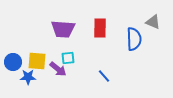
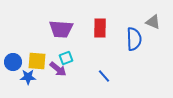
purple trapezoid: moved 2 px left
cyan square: moved 2 px left; rotated 16 degrees counterclockwise
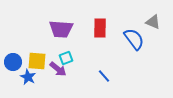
blue semicircle: rotated 35 degrees counterclockwise
blue star: rotated 28 degrees clockwise
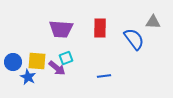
gray triangle: rotated 21 degrees counterclockwise
purple arrow: moved 1 px left, 1 px up
blue line: rotated 56 degrees counterclockwise
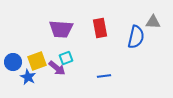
red rectangle: rotated 12 degrees counterclockwise
blue semicircle: moved 2 px right, 2 px up; rotated 50 degrees clockwise
yellow square: rotated 24 degrees counterclockwise
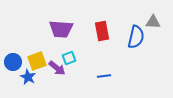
red rectangle: moved 2 px right, 3 px down
cyan square: moved 3 px right
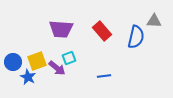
gray triangle: moved 1 px right, 1 px up
red rectangle: rotated 30 degrees counterclockwise
